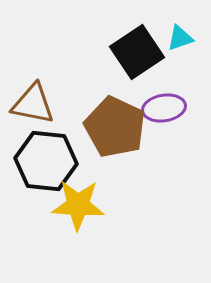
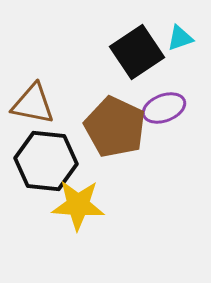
purple ellipse: rotated 12 degrees counterclockwise
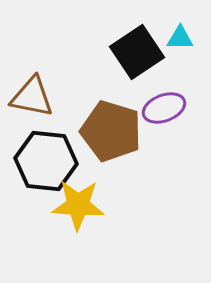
cyan triangle: rotated 20 degrees clockwise
brown triangle: moved 1 px left, 7 px up
brown pentagon: moved 4 px left, 4 px down; rotated 8 degrees counterclockwise
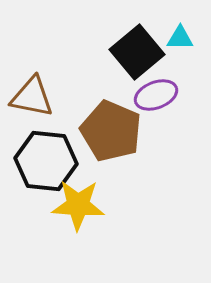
black square: rotated 6 degrees counterclockwise
purple ellipse: moved 8 px left, 13 px up
brown pentagon: rotated 6 degrees clockwise
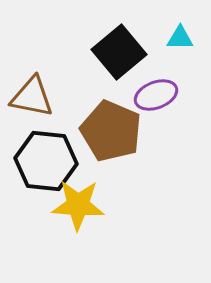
black square: moved 18 px left
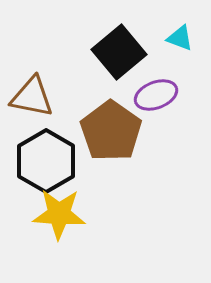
cyan triangle: rotated 20 degrees clockwise
brown pentagon: rotated 12 degrees clockwise
black hexagon: rotated 24 degrees clockwise
yellow star: moved 19 px left, 9 px down
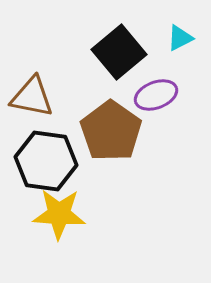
cyan triangle: rotated 48 degrees counterclockwise
black hexagon: rotated 22 degrees counterclockwise
